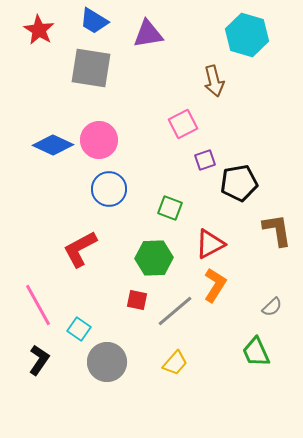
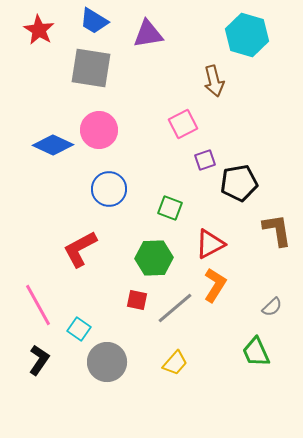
pink circle: moved 10 px up
gray line: moved 3 px up
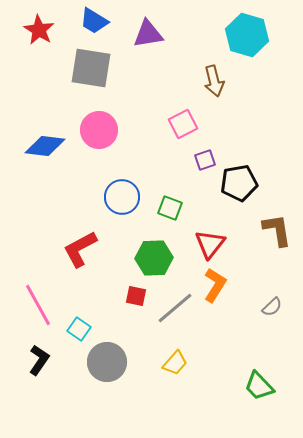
blue diamond: moved 8 px left, 1 px down; rotated 18 degrees counterclockwise
blue circle: moved 13 px right, 8 px down
red triangle: rotated 24 degrees counterclockwise
red square: moved 1 px left, 4 px up
green trapezoid: moved 3 px right, 34 px down; rotated 20 degrees counterclockwise
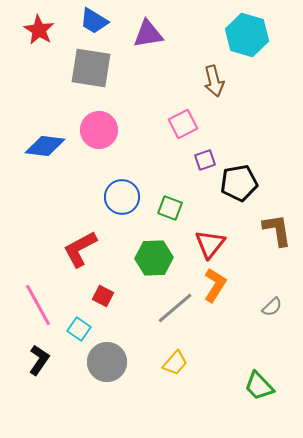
red square: moved 33 px left; rotated 15 degrees clockwise
